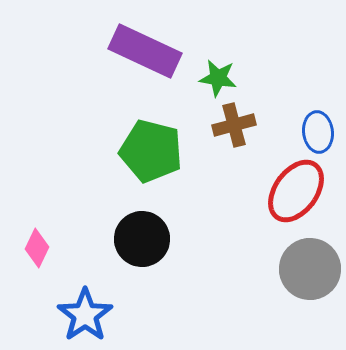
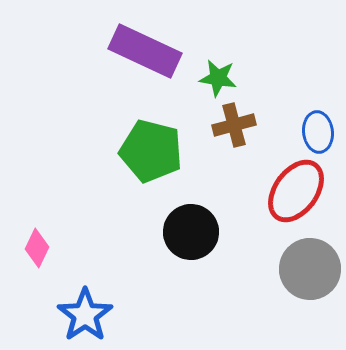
black circle: moved 49 px right, 7 px up
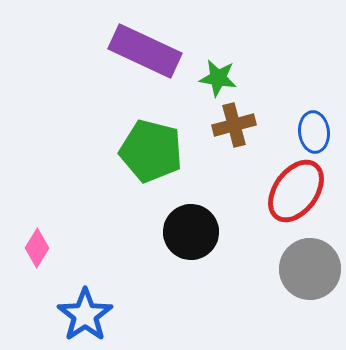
blue ellipse: moved 4 px left
pink diamond: rotated 6 degrees clockwise
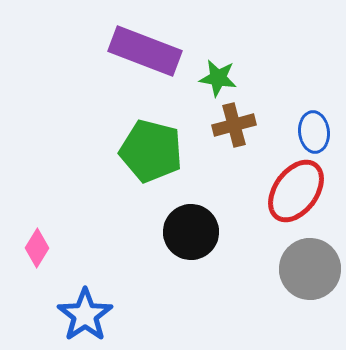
purple rectangle: rotated 4 degrees counterclockwise
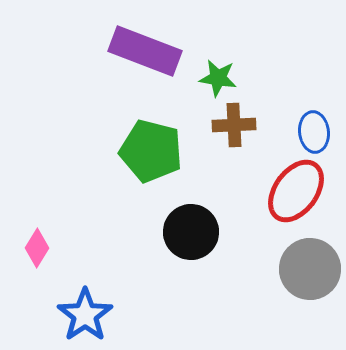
brown cross: rotated 12 degrees clockwise
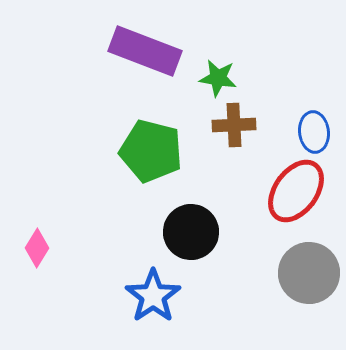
gray circle: moved 1 px left, 4 px down
blue star: moved 68 px right, 19 px up
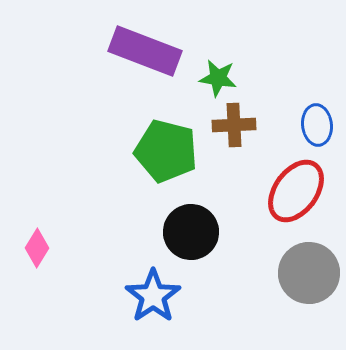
blue ellipse: moved 3 px right, 7 px up
green pentagon: moved 15 px right
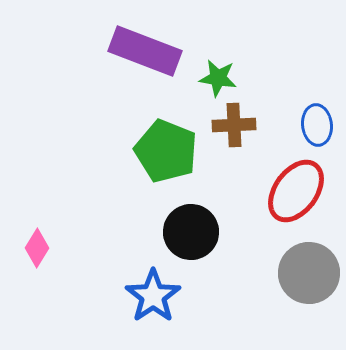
green pentagon: rotated 8 degrees clockwise
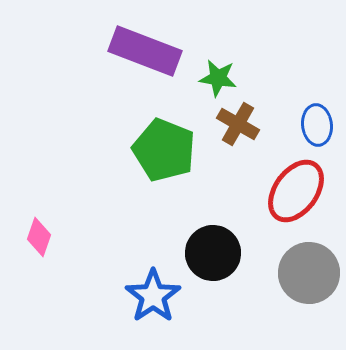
brown cross: moved 4 px right, 1 px up; rotated 33 degrees clockwise
green pentagon: moved 2 px left, 1 px up
black circle: moved 22 px right, 21 px down
pink diamond: moved 2 px right, 11 px up; rotated 12 degrees counterclockwise
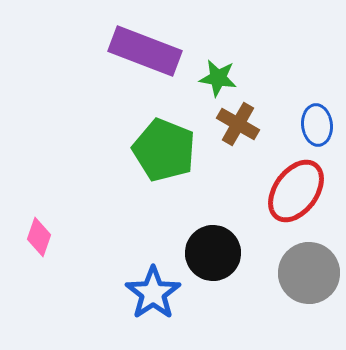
blue star: moved 3 px up
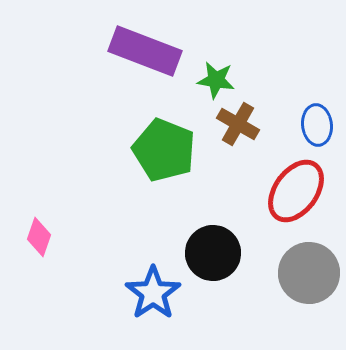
green star: moved 2 px left, 2 px down
